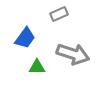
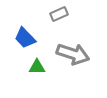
blue trapezoid: rotated 100 degrees clockwise
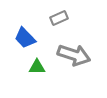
gray rectangle: moved 4 px down
gray arrow: moved 1 px right, 1 px down
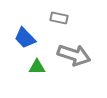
gray rectangle: rotated 36 degrees clockwise
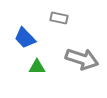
gray arrow: moved 8 px right, 4 px down
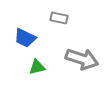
blue trapezoid: rotated 20 degrees counterclockwise
green triangle: rotated 12 degrees counterclockwise
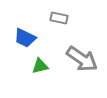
gray arrow: rotated 16 degrees clockwise
green triangle: moved 3 px right, 1 px up
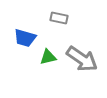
blue trapezoid: rotated 10 degrees counterclockwise
green triangle: moved 8 px right, 9 px up
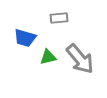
gray rectangle: rotated 18 degrees counterclockwise
gray arrow: moved 2 px left; rotated 16 degrees clockwise
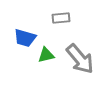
gray rectangle: moved 2 px right
green triangle: moved 2 px left, 2 px up
